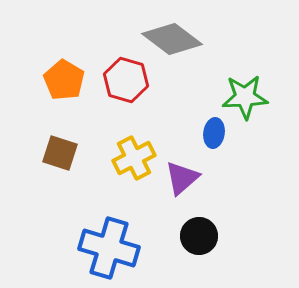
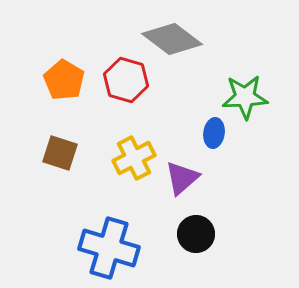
black circle: moved 3 px left, 2 px up
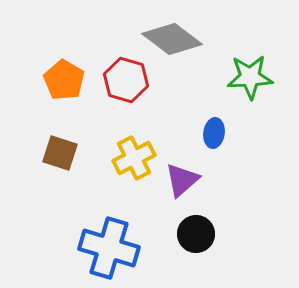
green star: moved 5 px right, 20 px up
purple triangle: moved 2 px down
